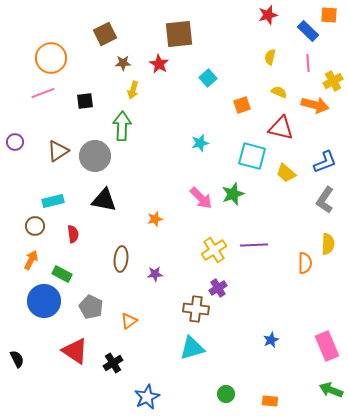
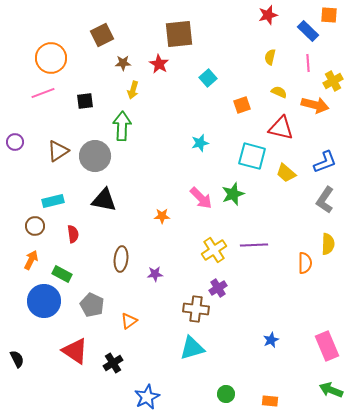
brown square at (105, 34): moved 3 px left, 1 px down
orange star at (155, 219): moved 7 px right, 3 px up; rotated 14 degrees clockwise
gray pentagon at (91, 307): moved 1 px right, 2 px up
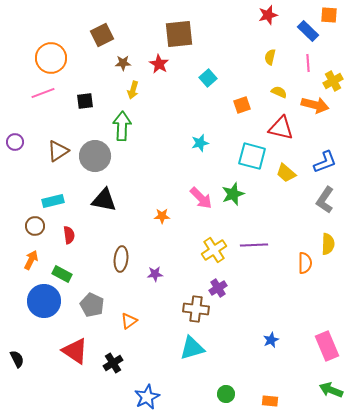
red semicircle at (73, 234): moved 4 px left, 1 px down
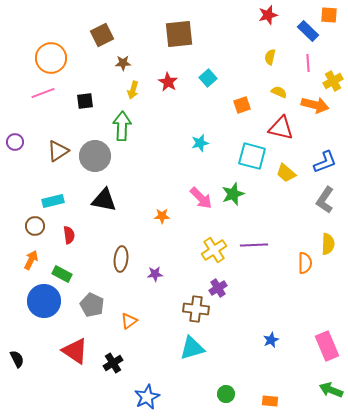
red star at (159, 64): moved 9 px right, 18 px down
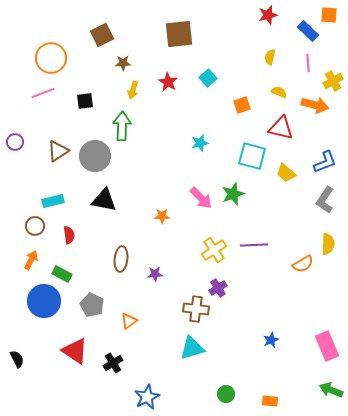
orange semicircle at (305, 263): moved 2 px left, 1 px down; rotated 60 degrees clockwise
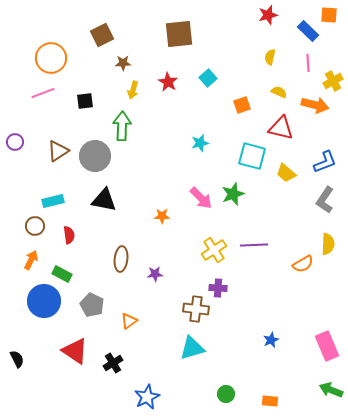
purple cross at (218, 288): rotated 36 degrees clockwise
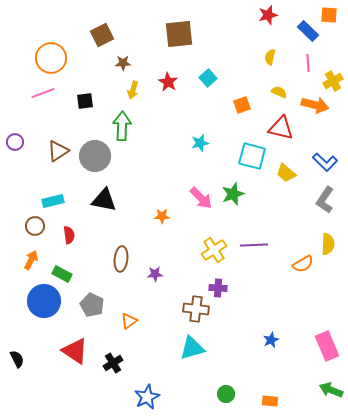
blue L-shape at (325, 162): rotated 65 degrees clockwise
